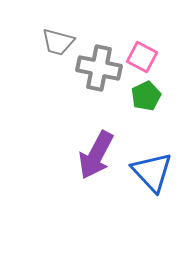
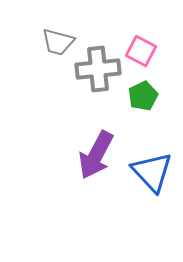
pink square: moved 1 px left, 6 px up
gray cross: moved 1 px left, 1 px down; rotated 18 degrees counterclockwise
green pentagon: moved 3 px left
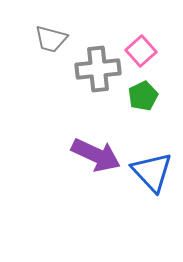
gray trapezoid: moved 7 px left, 3 px up
pink square: rotated 20 degrees clockwise
purple arrow: rotated 93 degrees counterclockwise
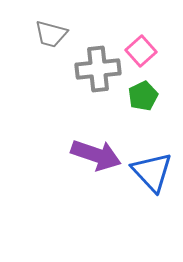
gray trapezoid: moved 5 px up
purple arrow: rotated 6 degrees counterclockwise
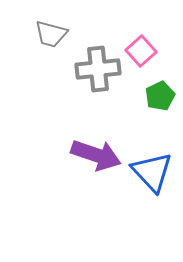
green pentagon: moved 17 px right
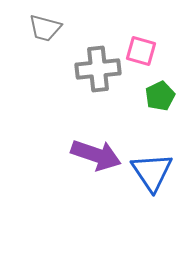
gray trapezoid: moved 6 px left, 6 px up
pink square: rotated 32 degrees counterclockwise
blue triangle: rotated 9 degrees clockwise
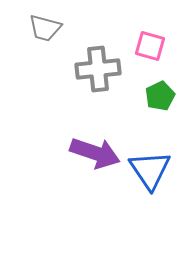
pink square: moved 9 px right, 5 px up
purple arrow: moved 1 px left, 2 px up
blue triangle: moved 2 px left, 2 px up
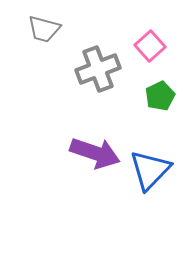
gray trapezoid: moved 1 px left, 1 px down
pink square: rotated 32 degrees clockwise
gray cross: rotated 15 degrees counterclockwise
blue triangle: rotated 18 degrees clockwise
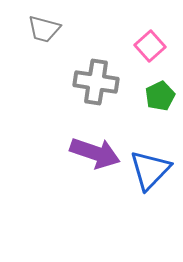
gray cross: moved 2 px left, 13 px down; rotated 30 degrees clockwise
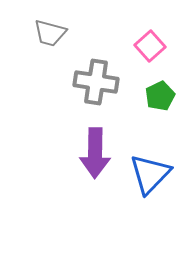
gray trapezoid: moved 6 px right, 4 px down
purple arrow: rotated 72 degrees clockwise
blue triangle: moved 4 px down
